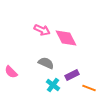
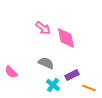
pink arrow: moved 1 px right, 2 px up; rotated 14 degrees clockwise
pink diamond: rotated 15 degrees clockwise
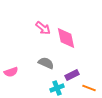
pink semicircle: rotated 64 degrees counterclockwise
cyan cross: moved 4 px right, 3 px down; rotated 32 degrees clockwise
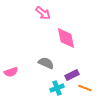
pink arrow: moved 15 px up
orange line: moved 4 px left
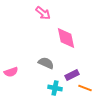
cyan cross: moved 2 px left; rotated 32 degrees clockwise
